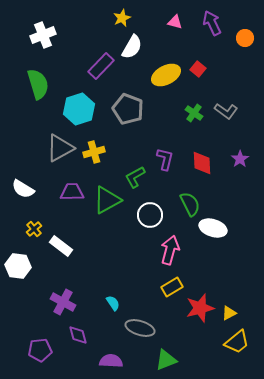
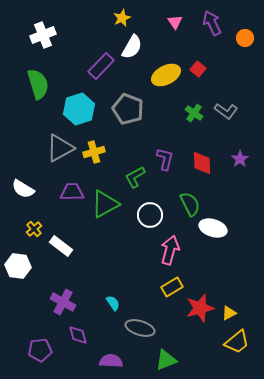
pink triangle at (175, 22): rotated 42 degrees clockwise
green triangle at (107, 200): moved 2 px left, 4 px down
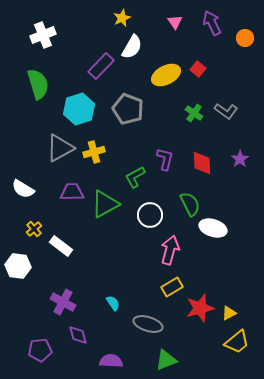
gray ellipse at (140, 328): moved 8 px right, 4 px up
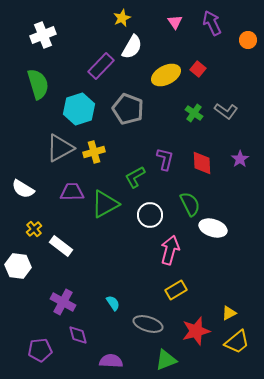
orange circle at (245, 38): moved 3 px right, 2 px down
yellow rectangle at (172, 287): moved 4 px right, 3 px down
red star at (200, 308): moved 4 px left, 23 px down
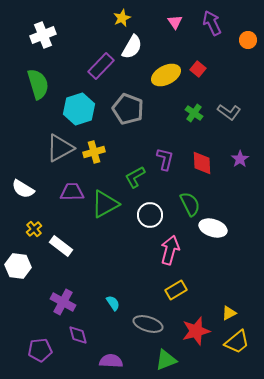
gray L-shape at (226, 111): moved 3 px right, 1 px down
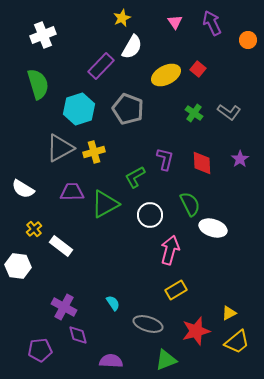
purple cross at (63, 302): moved 1 px right, 5 px down
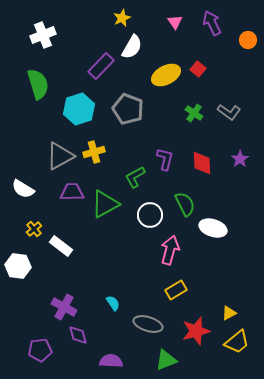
gray triangle at (60, 148): moved 8 px down
green semicircle at (190, 204): moved 5 px left
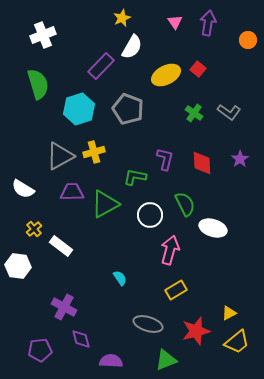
purple arrow at (212, 23): moved 4 px left; rotated 35 degrees clockwise
green L-shape at (135, 177): rotated 40 degrees clockwise
cyan semicircle at (113, 303): moved 7 px right, 25 px up
purple diamond at (78, 335): moved 3 px right, 4 px down
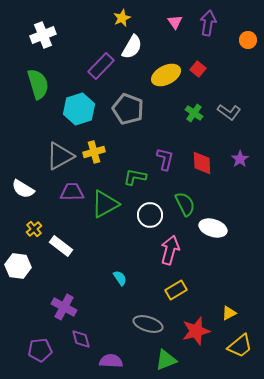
yellow trapezoid at (237, 342): moved 3 px right, 4 px down
